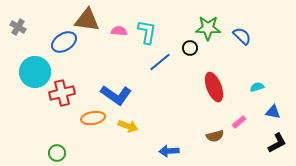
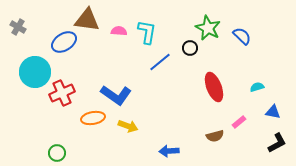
green star: rotated 25 degrees clockwise
red cross: rotated 10 degrees counterclockwise
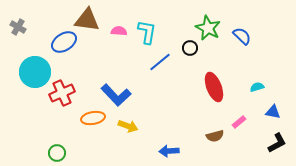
blue L-shape: rotated 12 degrees clockwise
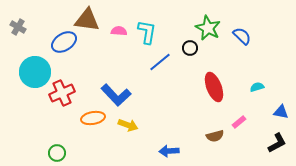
blue triangle: moved 8 px right
yellow arrow: moved 1 px up
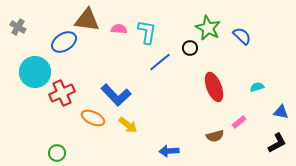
pink semicircle: moved 2 px up
orange ellipse: rotated 35 degrees clockwise
yellow arrow: rotated 18 degrees clockwise
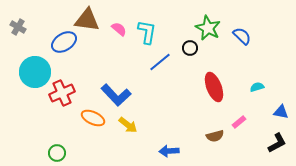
pink semicircle: rotated 35 degrees clockwise
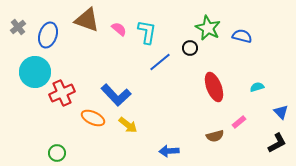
brown triangle: rotated 12 degrees clockwise
gray cross: rotated 21 degrees clockwise
blue semicircle: rotated 30 degrees counterclockwise
blue ellipse: moved 16 px left, 7 px up; rotated 40 degrees counterclockwise
blue triangle: rotated 35 degrees clockwise
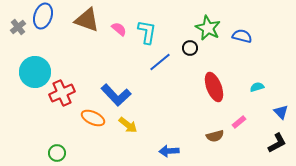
blue ellipse: moved 5 px left, 19 px up
